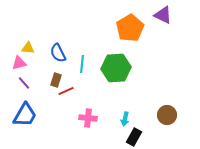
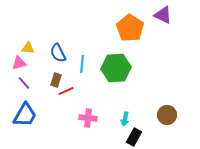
orange pentagon: rotated 8 degrees counterclockwise
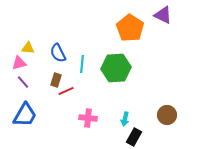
purple line: moved 1 px left, 1 px up
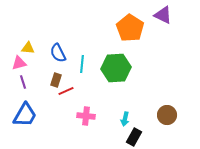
purple line: rotated 24 degrees clockwise
pink cross: moved 2 px left, 2 px up
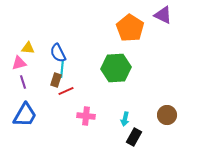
cyan line: moved 20 px left, 5 px down
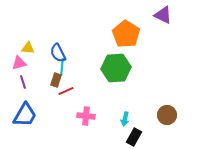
orange pentagon: moved 4 px left, 6 px down
cyan line: moved 2 px up
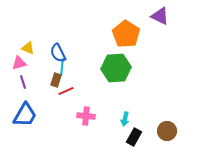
purple triangle: moved 3 px left, 1 px down
yellow triangle: rotated 16 degrees clockwise
brown circle: moved 16 px down
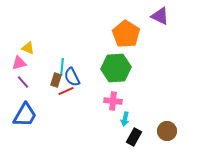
blue semicircle: moved 14 px right, 24 px down
purple line: rotated 24 degrees counterclockwise
pink cross: moved 27 px right, 15 px up
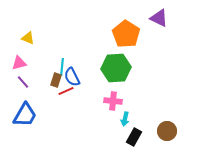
purple triangle: moved 1 px left, 2 px down
yellow triangle: moved 10 px up
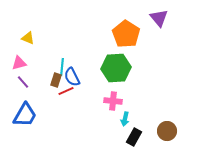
purple triangle: rotated 24 degrees clockwise
